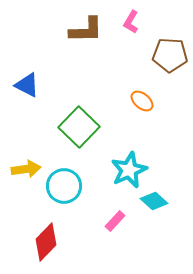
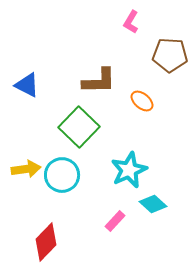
brown L-shape: moved 13 px right, 51 px down
cyan circle: moved 2 px left, 11 px up
cyan diamond: moved 1 px left, 3 px down
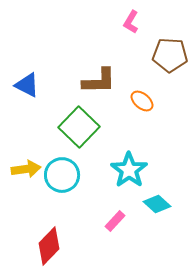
cyan star: rotated 12 degrees counterclockwise
cyan diamond: moved 4 px right
red diamond: moved 3 px right, 4 px down
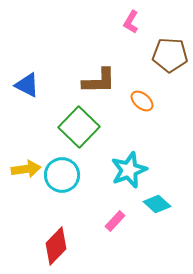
cyan star: rotated 15 degrees clockwise
red diamond: moved 7 px right
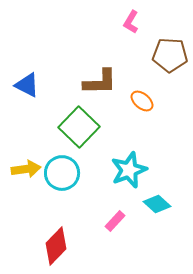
brown L-shape: moved 1 px right, 1 px down
cyan circle: moved 2 px up
